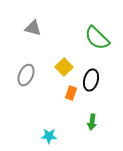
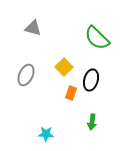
cyan star: moved 3 px left, 2 px up
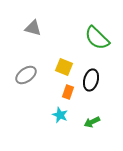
yellow square: rotated 24 degrees counterclockwise
gray ellipse: rotated 30 degrees clockwise
orange rectangle: moved 3 px left, 1 px up
green arrow: rotated 56 degrees clockwise
cyan star: moved 14 px right, 19 px up; rotated 21 degrees clockwise
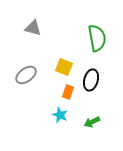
green semicircle: rotated 144 degrees counterclockwise
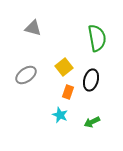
yellow square: rotated 30 degrees clockwise
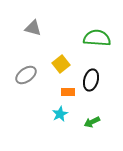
green semicircle: rotated 76 degrees counterclockwise
yellow square: moved 3 px left, 3 px up
orange rectangle: rotated 72 degrees clockwise
cyan star: moved 1 px up; rotated 21 degrees clockwise
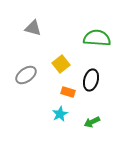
orange rectangle: rotated 16 degrees clockwise
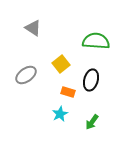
gray triangle: rotated 18 degrees clockwise
green semicircle: moved 1 px left, 3 px down
green arrow: rotated 28 degrees counterclockwise
